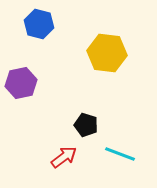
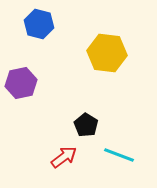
black pentagon: rotated 15 degrees clockwise
cyan line: moved 1 px left, 1 px down
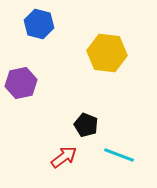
black pentagon: rotated 10 degrees counterclockwise
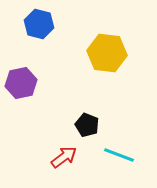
black pentagon: moved 1 px right
